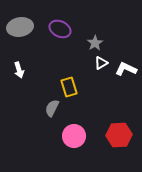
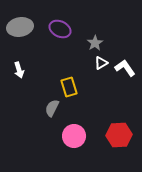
white L-shape: moved 1 px left, 1 px up; rotated 30 degrees clockwise
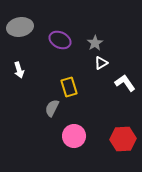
purple ellipse: moved 11 px down
white L-shape: moved 15 px down
red hexagon: moved 4 px right, 4 px down
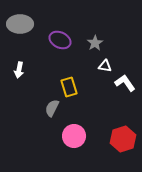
gray ellipse: moved 3 px up; rotated 10 degrees clockwise
white triangle: moved 4 px right, 3 px down; rotated 40 degrees clockwise
white arrow: rotated 28 degrees clockwise
red hexagon: rotated 15 degrees counterclockwise
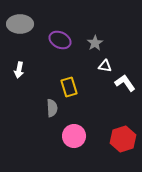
gray semicircle: rotated 150 degrees clockwise
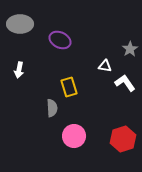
gray star: moved 35 px right, 6 px down
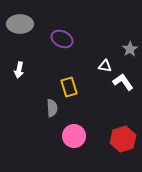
purple ellipse: moved 2 px right, 1 px up
white L-shape: moved 2 px left, 1 px up
